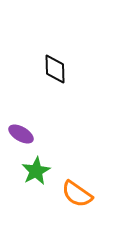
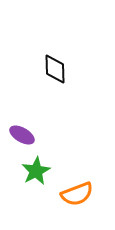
purple ellipse: moved 1 px right, 1 px down
orange semicircle: rotated 56 degrees counterclockwise
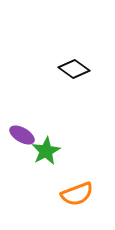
black diamond: moved 19 px right; rotated 52 degrees counterclockwise
green star: moved 10 px right, 20 px up
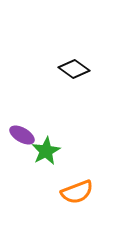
orange semicircle: moved 2 px up
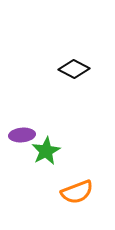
black diamond: rotated 8 degrees counterclockwise
purple ellipse: rotated 35 degrees counterclockwise
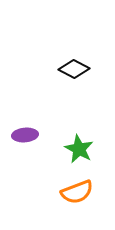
purple ellipse: moved 3 px right
green star: moved 33 px right, 2 px up; rotated 16 degrees counterclockwise
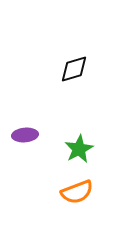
black diamond: rotated 44 degrees counterclockwise
green star: rotated 16 degrees clockwise
